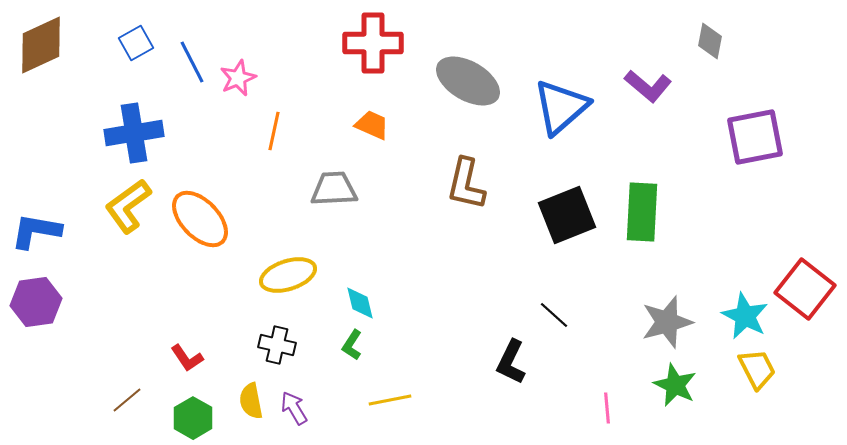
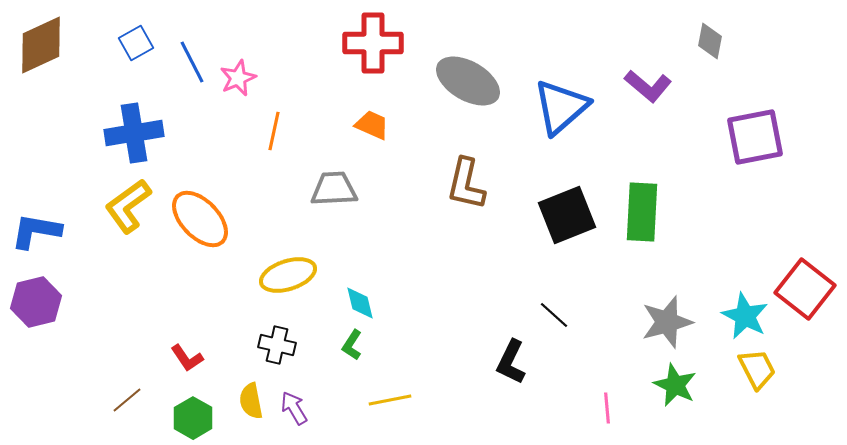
purple hexagon: rotated 6 degrees counterclockwise
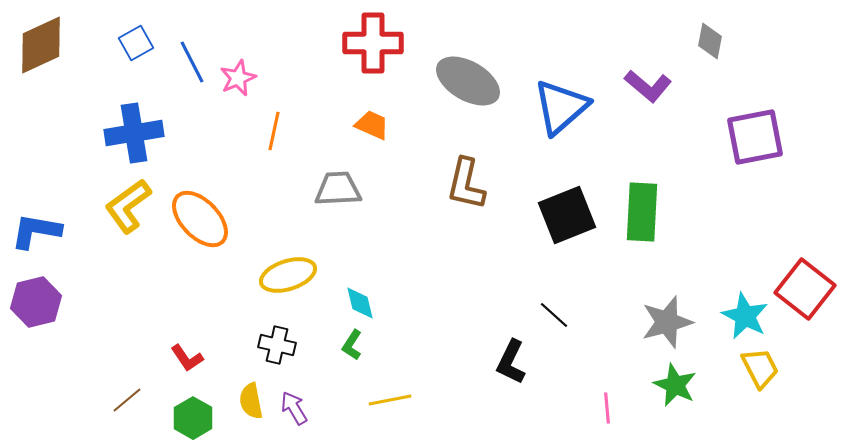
gray trapezoid: moved 4 px right
yellow trapezoid: moved 3 px right, 1 px up
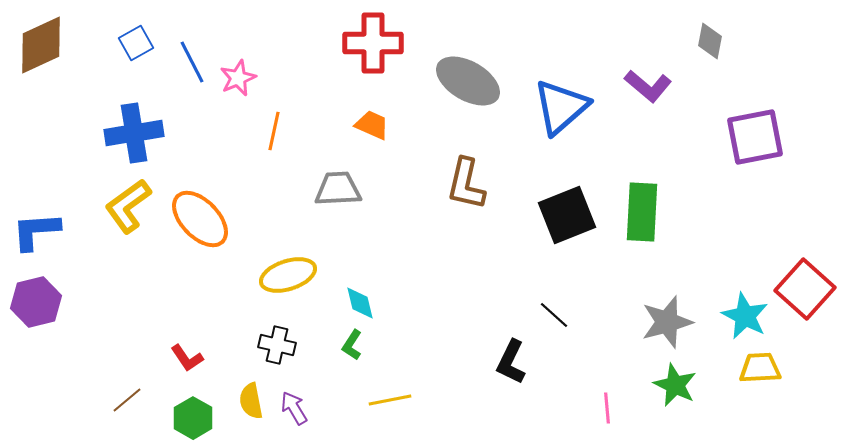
blue L-shape: rotated 14 degrees counterclockwise
red square: rotated 4 degrees clockwise
yellow trapezoid: rotated 66 degrees counterclockwise
